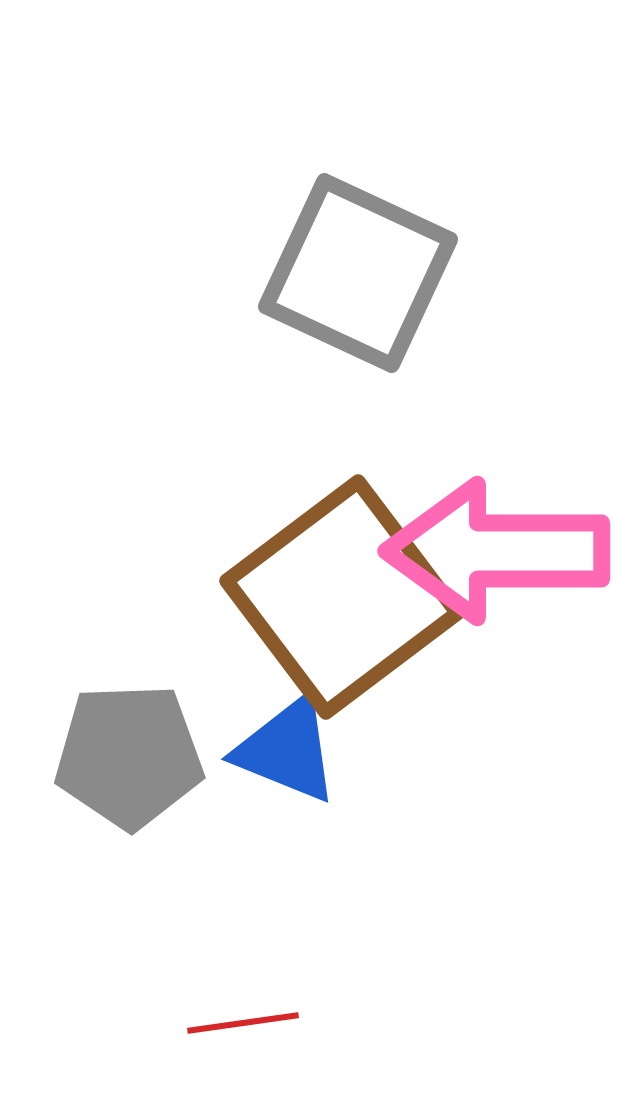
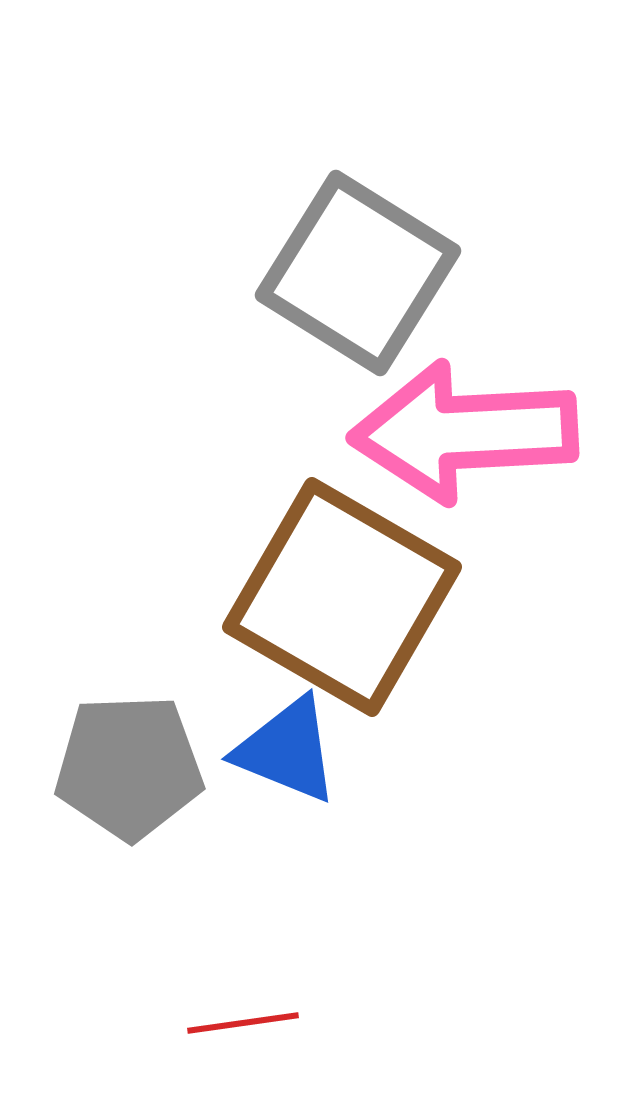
gray square: rotated 7 degrees clockwise
pink arrow: moved 32 px left, 119 px up; rotated 3 degrees counterclockwise
brown square: rotated 23 degrees counterclockwise
gray pentagon: moved 11 px down
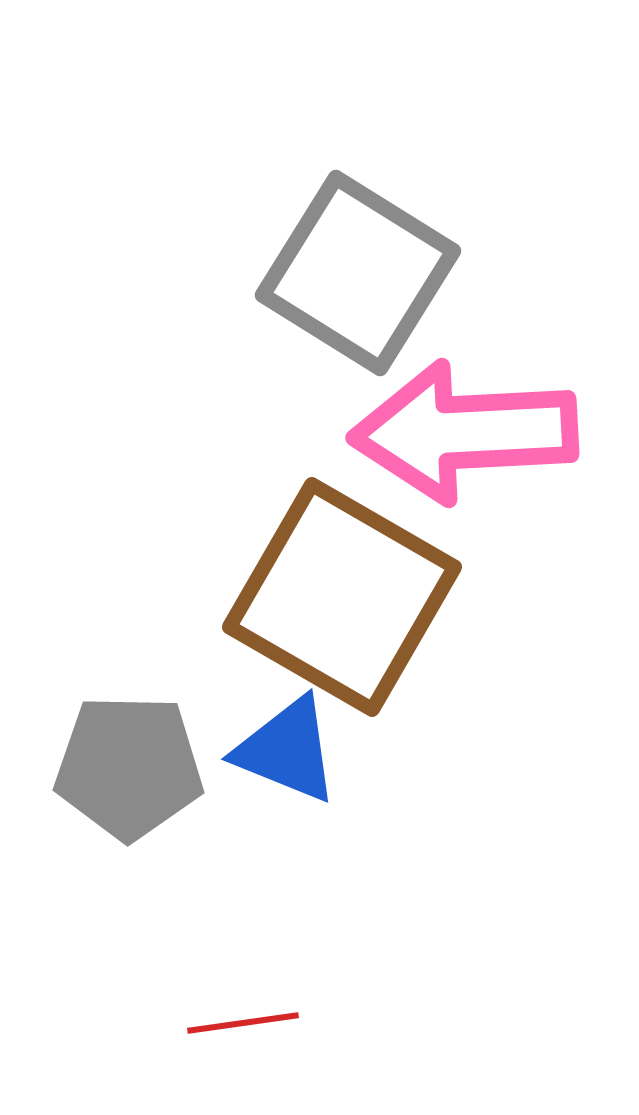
gray pentagon: rotated 3 degrees clockwise
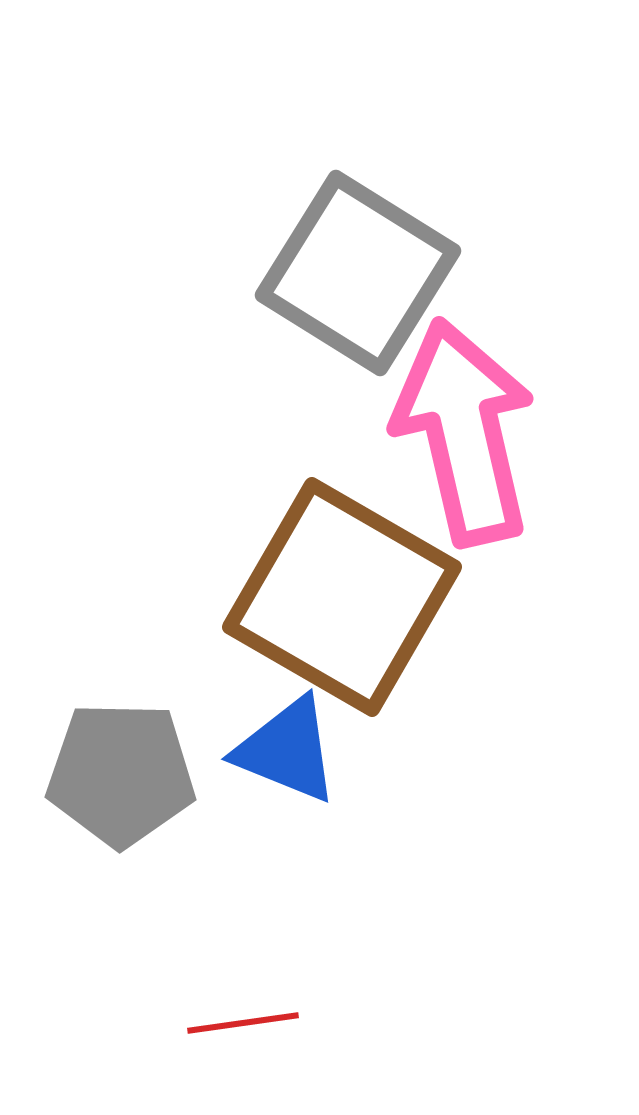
pink arrow: rotated 80 degrees clockwise
gray pentagon: moved 8 px left, 7 px down
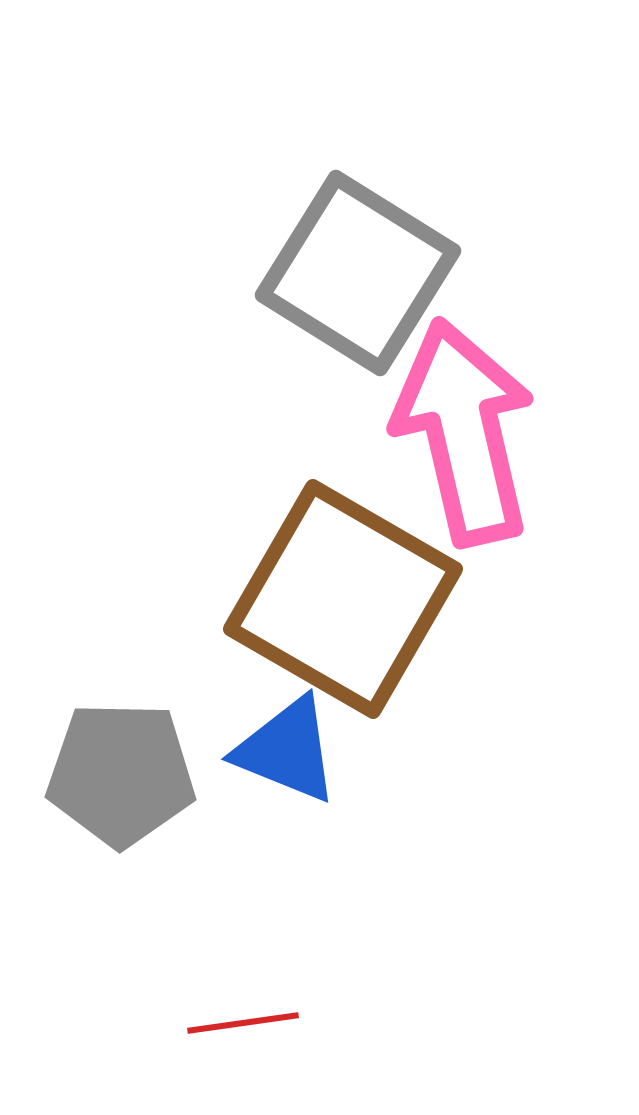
brown square: moved 1 px right, 2 px down
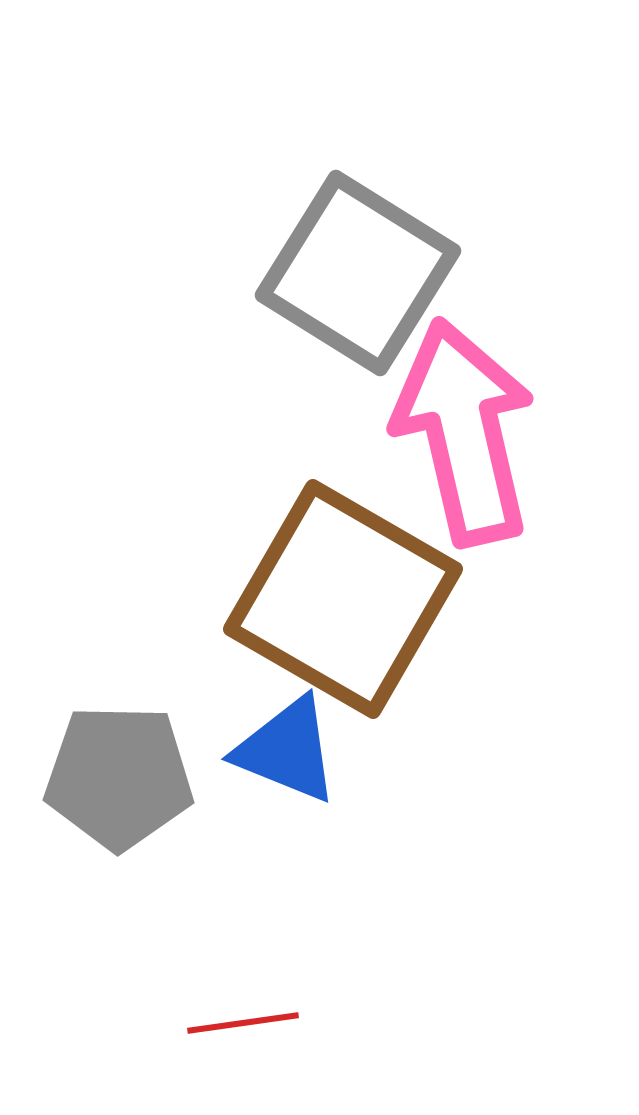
gray pentagon: moved 2 px left, 3 px down
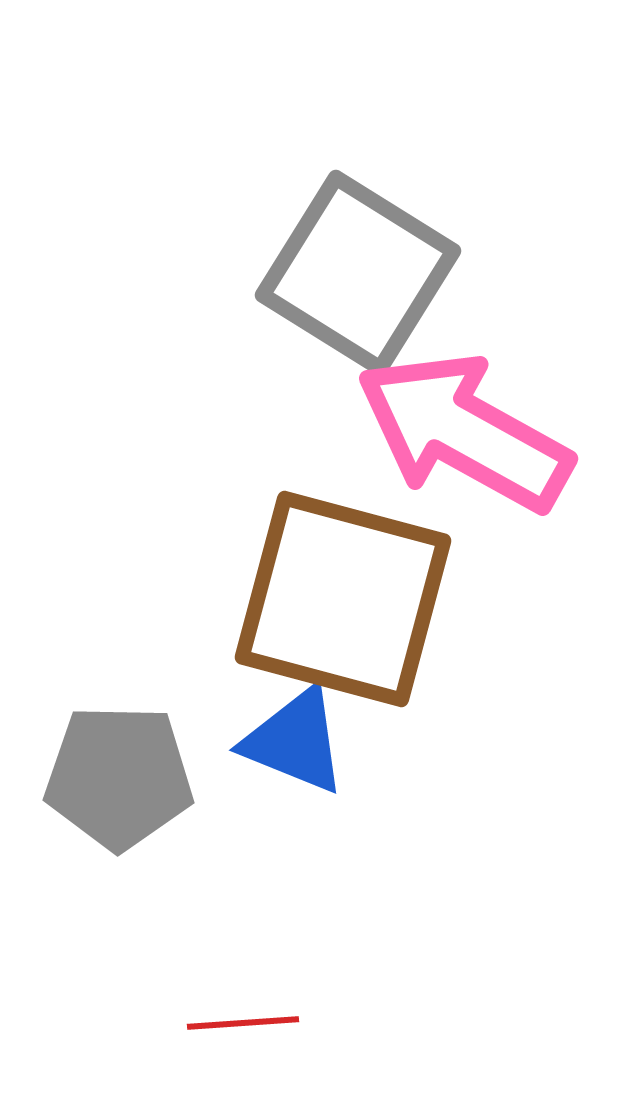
pink arrow: rotated 48 degrees counterclockwise
brown square: rotated 15 degrees counterclockwise
blue triangle: moved 8 px right, 9 px up
red line: rotated 4 degrees clockwise
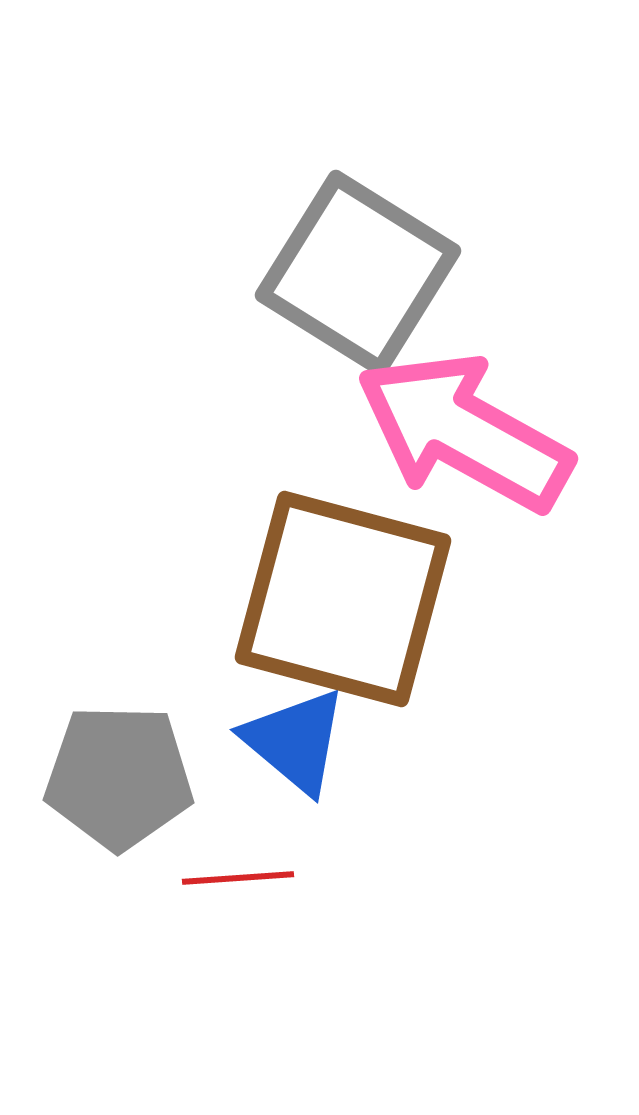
blue triangle: rotated 18 degrees clockwise
red line: moved 5 px left, 145 px up
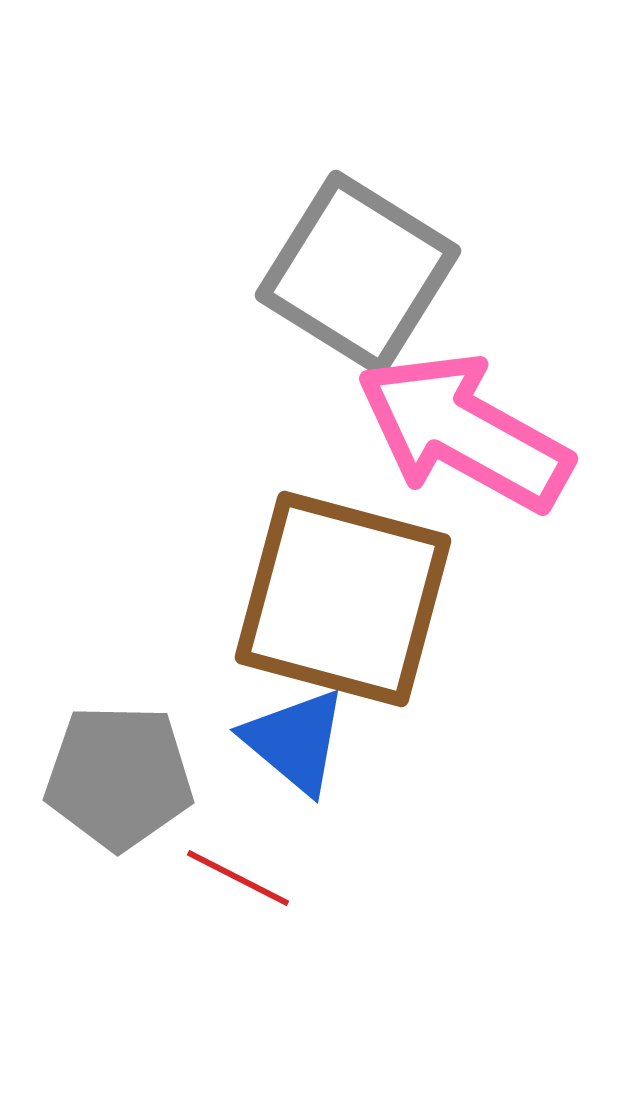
red line: rotated 31 degrees clockwise
